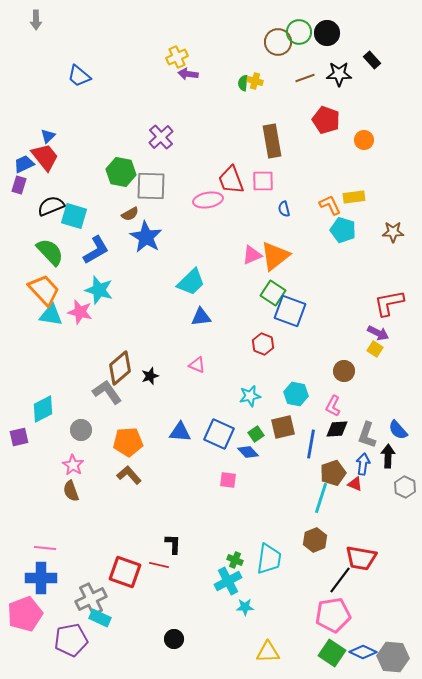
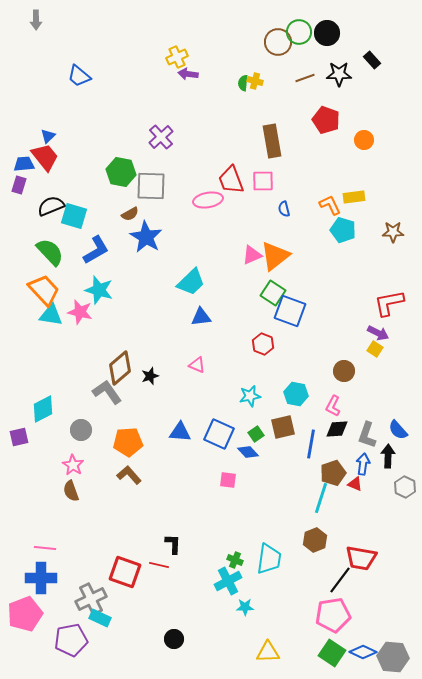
blue trapezoid at (24, 164): rotated 20 degrees clockwise
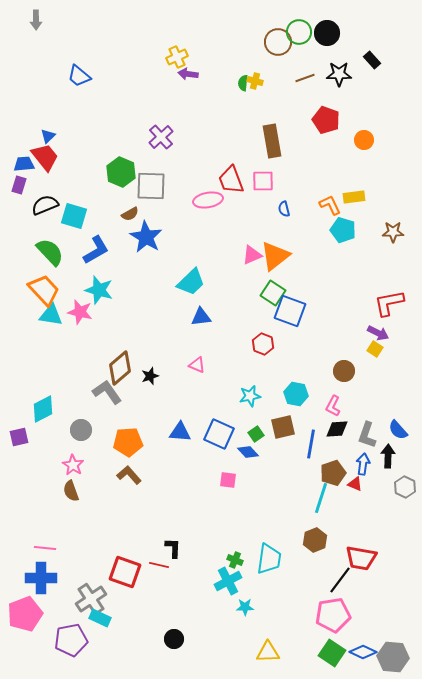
green hexagon at (121, 172): rotated 12 degrees clockwise
black semicircle at (51, 206): moved 6 px left, 1 px up
black L-shape at (173, 544): moved 4 px down
gray cross at (91, 599): rotated 8 degrees counterclockwise
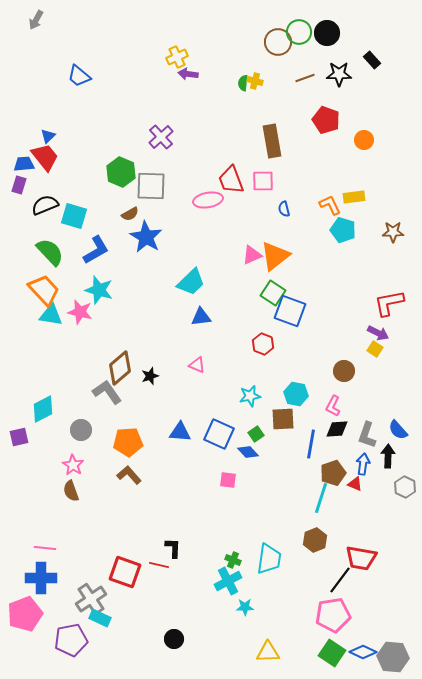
gray arrow at (36, 20): rotated 30 degrees clockwise
brown square at (283, 427): moved 8 px up; rotated 10 degrees clockwise
green cross at (235, 560): moved 2 px left
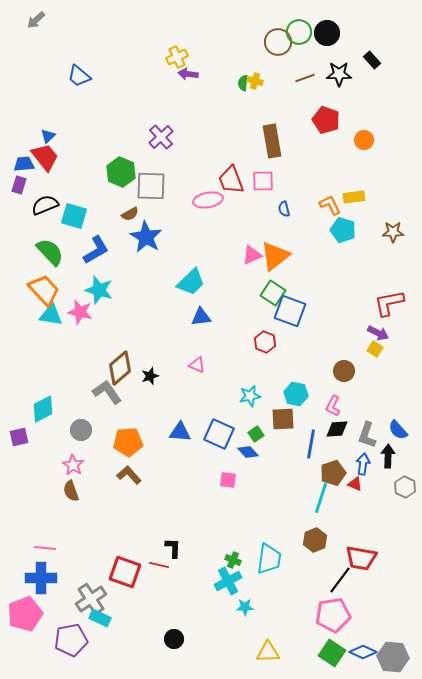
gray arrow at (36, 20): rotated 18 degrees clockwise
red hexagon at (263, 344): moved 2 px right, 2 px up
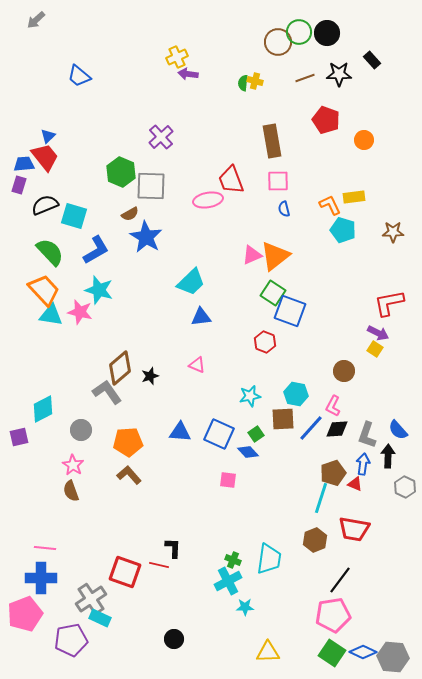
pink square at (263, 181): moved 15 px right
blue line at (311, 444): moved 16 px up; rotated 32 degrees clockwise
red trapezoid at (361, 558): moved 7 px left, 29 px up
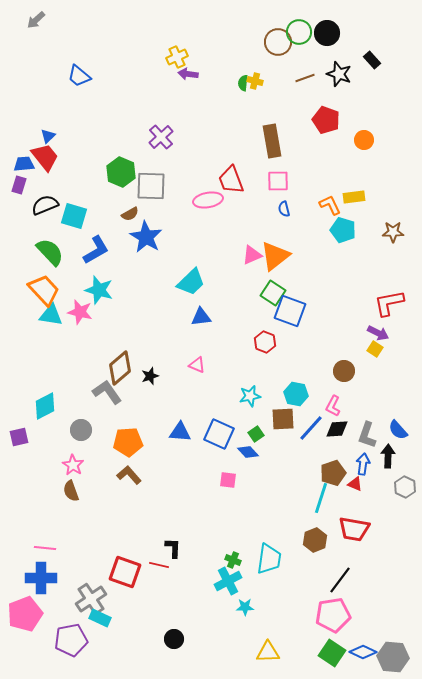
black star at (339, 74): rotated 20 degrees clockwise
cyan diamond at (43, 409): moved 2 px right, 3 px up
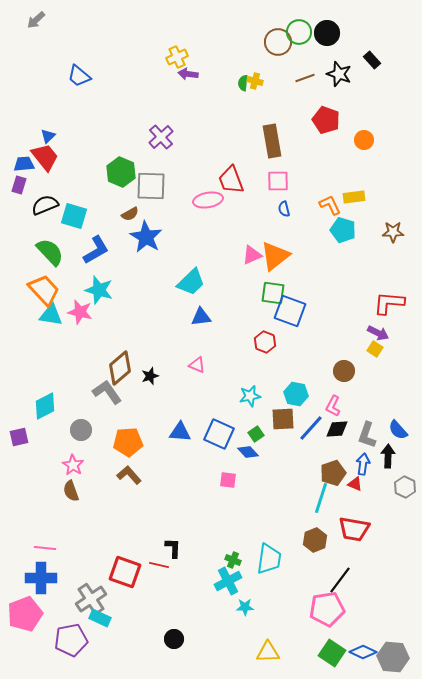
green square at (273, 293): rotated 25 degrees counterclockwise
red L-shape at (389, 303): rotated 16 degrees clockwise
pink pentagon at (333, 615): moved 6 px left, 6 px up
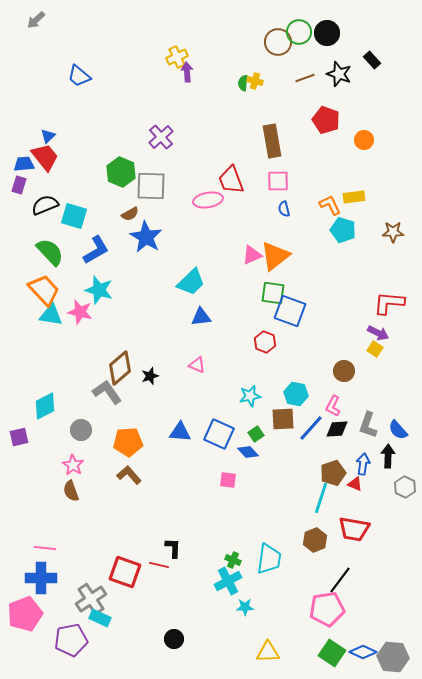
purple arrow at (188, 74): moved 1 px left, 2 px up; rotated 78 degrees clockwise
gray L-shape at (367, 435): moved 1 px right, 10 px up
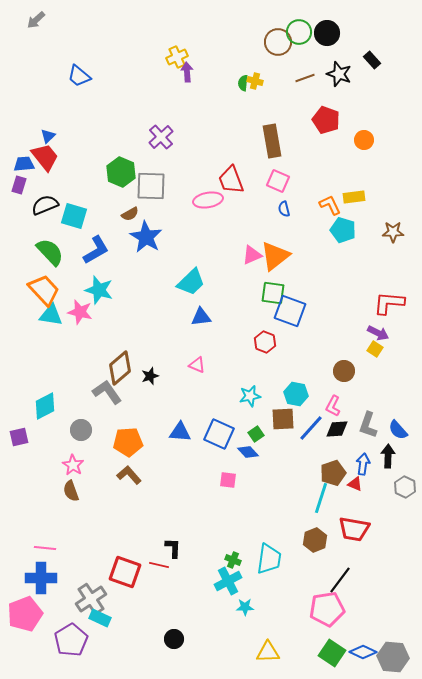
pink square at (278, 181): rotated 25 degrees clockwise
purple pentagon at (71, 640): rotated 20 degrees counterclockwise
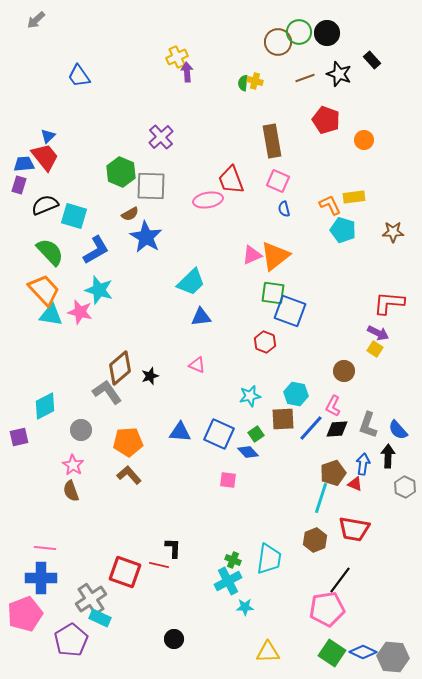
blue trapezoid at (79, 76): rotated 15 degrees clockwise
